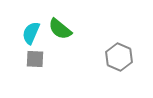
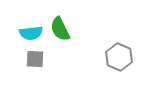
green semicircle: rotated 25 degrees clockwise
cyan semicircle: rotated 120 degrees counterclockwise
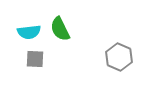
cyan semicircle: moved 2 px left, 1 px up
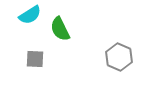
cyan semicircle: moved 1 px right, 17 px up; rotated 25 degrees counterclockwise
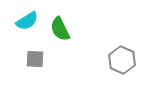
cyan semicircle: moved 3 px left, 6 px down
gray hexagon: moved 3 px right, 3 px down
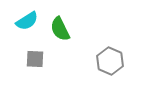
gray hexagon: moved 12 px left, 1 px down
